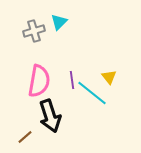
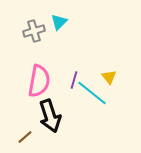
purple line: moved 2 px right; rotated 24 degrees clockwise
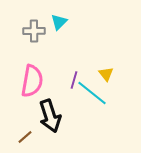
gray cross: rotated 15 degrees clockwise
yellow triangle: moved 3 px left, 3 px up
pink semicircle: moved 7 px left
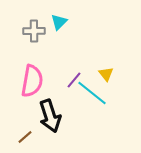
purple line: rotated 24 degrees clockwise
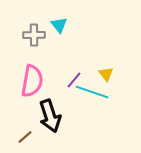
cyan triangle: moved 3 px down; rotated 24 degrees counterclockwise
gray cross: moved 4 px down
cyan line: moved 1 px up; rotated 20 degrees counterclockwise
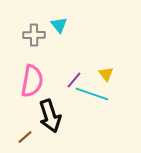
cyan line: moved 2 px down
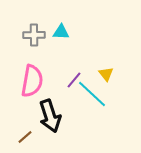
cyan triangle: moved 2 px right, 7 px down; rotated 48 degrees counterclockwise
cyan line: rotated 24 degrees clockwise
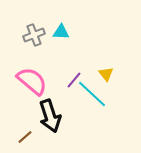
gray cross: rotated 20 degrees counterclockwise
pink semicircle: rotated 60 degrees counterclockwise
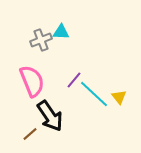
gray cross: moved 7 px right, 5 px down
yellow triangle: moved 13 px right, 23 px down
pink semicircle: rotated 28 degrees clockwise
cyan line: moved 2 px right
black arrow: rotated 16 degrees counterclockwise
brown line: moved 5 px right, 3 px up
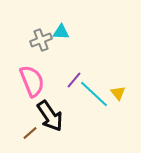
yellow triangle: moved 1 px left, 4 px up
brown line: moved 1 px up
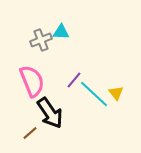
yellow triangle: moved 2 px left
black arrow: moved 3 px up
